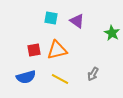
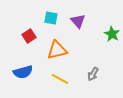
purple triangle: moved 1 px right; rotated 14 degrees clockwise
green star: moved 1 px down
red square: moved 5 px left, 14 px up; rotated 24 degrees counterclockwise
blue semicircle: moved 3 px left, 5 px up
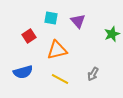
green star: rotated 21 degrees clockwise
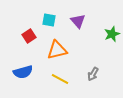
cyan square: moved 2 px left, 2 px down
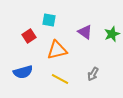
purple triangle: moved 7 px right, 11 px down; rotated 14 degrees counterclockwise
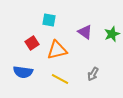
red square: moved 3 px right, 7 px down
blue semicircle: rotated 24 degrees clockwise
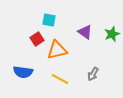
red square: moved 5 px right, 4 px up
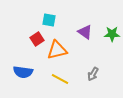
green star: rotated 21 degrees clockwise
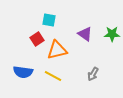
purple triangle: moved 2 px down
yellow line: moved 7 px left, 3 px up
